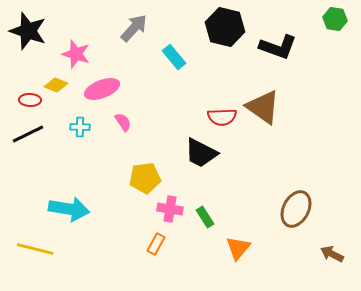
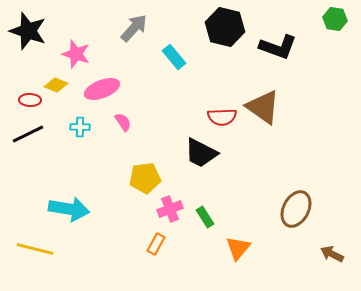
pink cross: rotated 30 degrees counterclockwise
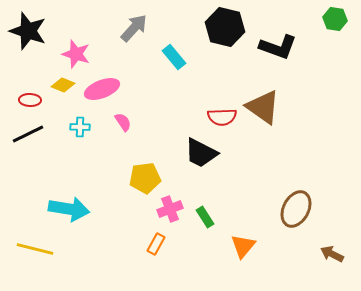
yellow diamond: moved 7 px right
orange triangle: moved 5 px right, 2 px up
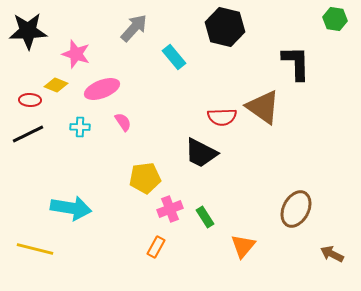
black star: rotated 21 degrees counterclockwise
black L-shape: moved 18 px right, 16 px down; rotated 111 degrees counterclockwise
yellow diamond: moved 7 px left
cyan arrow: moved 2 px right, 1 px up
orange rectangle: moved 3 px down
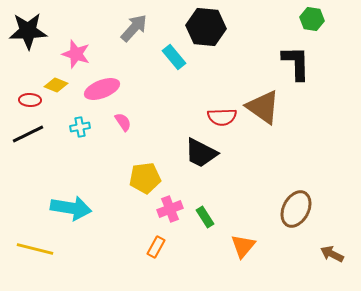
green hexagon: moved 23 px left
black hexagon: moved 19 px left; rotated 9 degrees counterclockwise
cyan cross: rotated 12 degrees counterclockwise
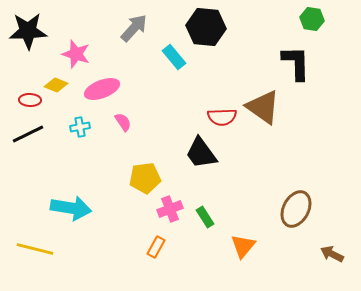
black trapezoid: rotated 27 degrees clockwise
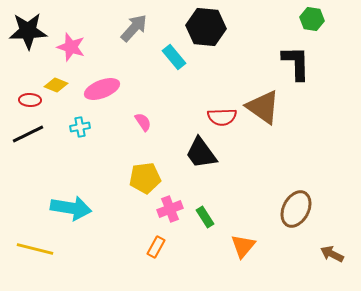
pink star: moved 5 px left, 7 px up
pink semicircle: moved 20 px right
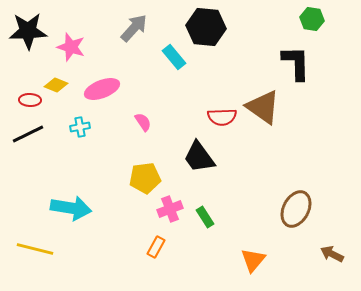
black trapezoid: moved 2 px left, 4 px down
orange triangle: moved 10 px right, 14 px down
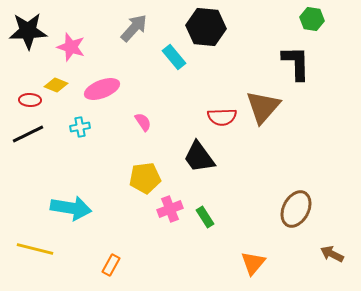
brown triangle: rotated 36 degrees clockwise
orange rectangle: moved 45 px left, 18 px down
orange triangle: moved 3 px down
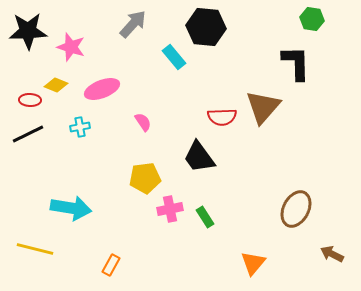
gray arrow: moved 1 px left, 4 px up
pink cross: rotated 10 degrees clockwise
